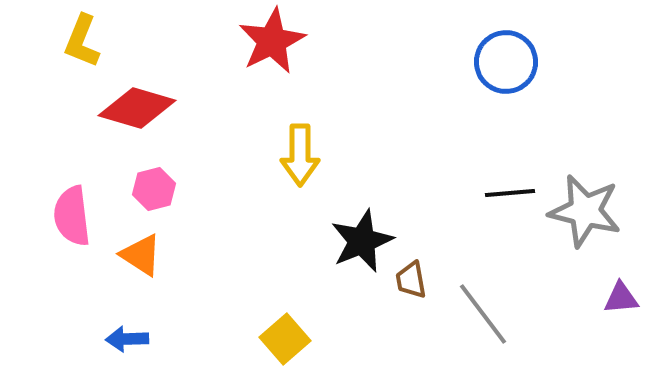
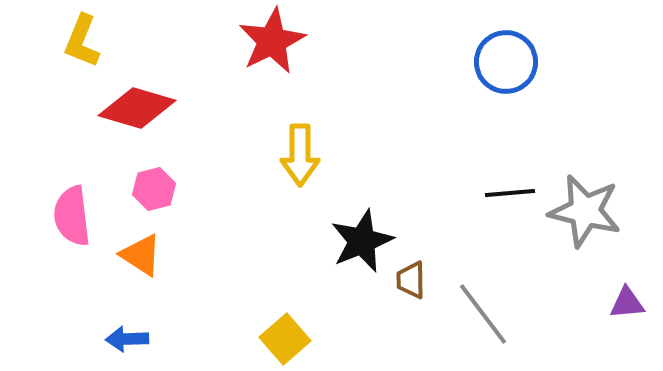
brown trapezoid: rotated 9 degrees clockwise
purple triangle: moved 6 px right, 5 px down
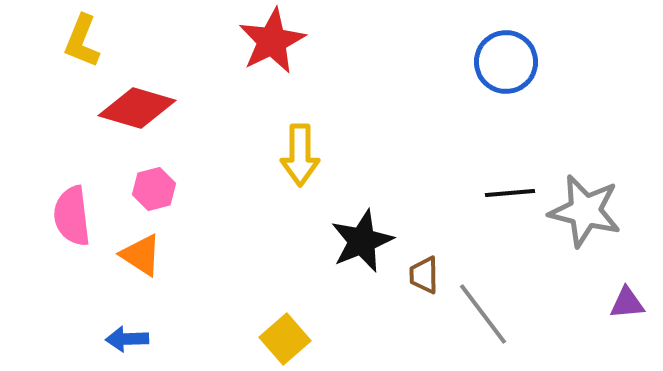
brown trapezoid: moved 13 px right, 5 px up
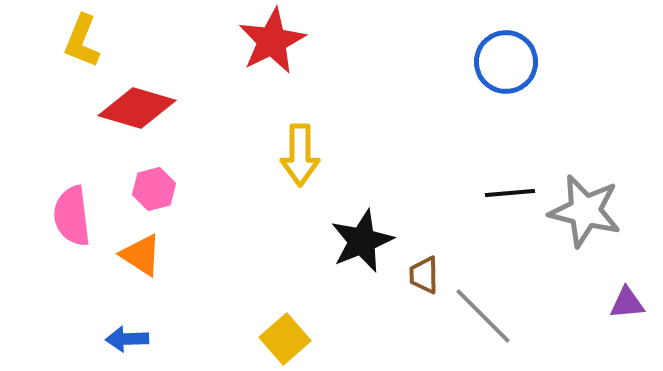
gray line: moved 2 px down; rotated 8 degrees counterclockwise
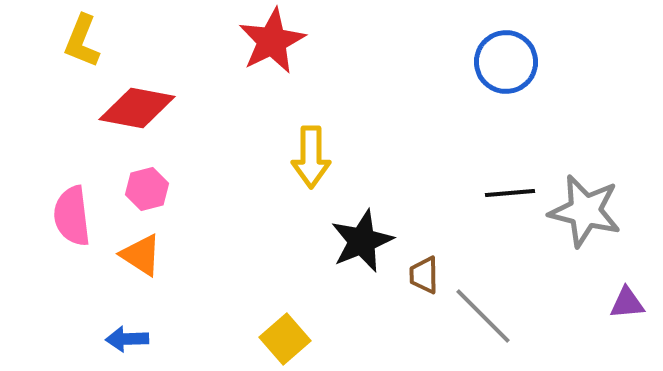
red diamond: rotated 6 degrees counterclockwise
yellow arrow: moved 11 px right, 2 px down
pink hexagon: moved 7 px left
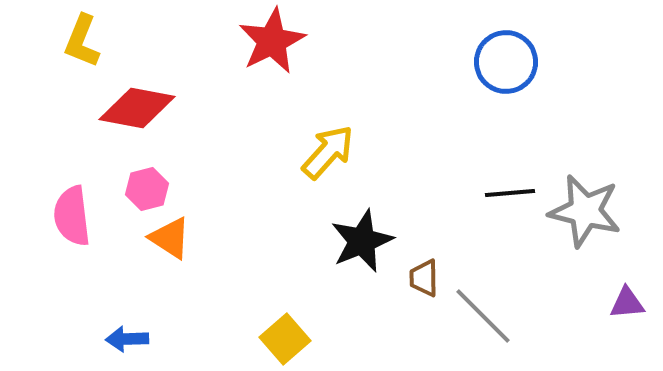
yellow arrow: moved 17 px right, 5 px up; rotated 138 degrees counterclockwise
orange triangle: moved 29 px right, 17 px up
brown trapezoid: moved 3 px down
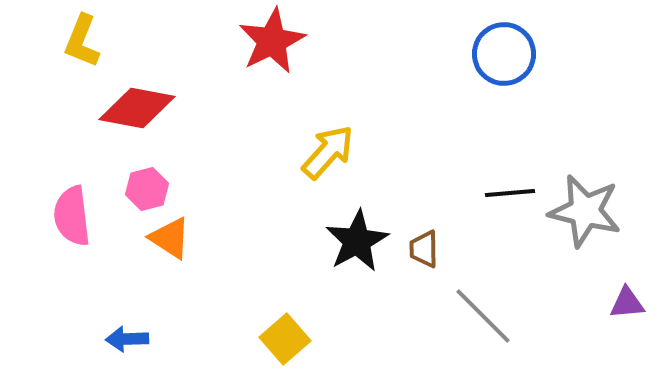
blue circle: moved 2 px left, 8 px up
black star: moved 5 px left; rotated 6 degrees counterclockwise
brown trapezoid: moved 29 px up
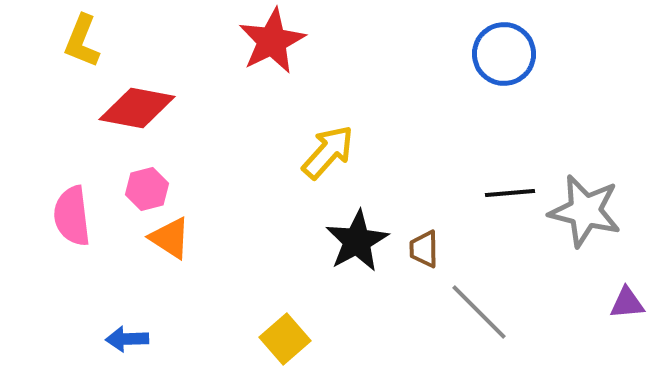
gray line: moved 4 px left, 4 px up
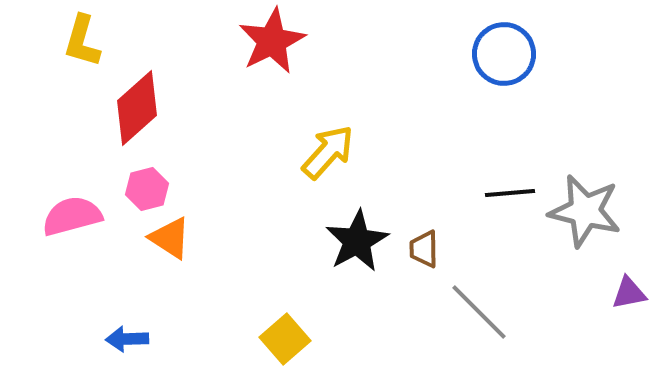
yellow L-shape: rotated 6 degrees counterclockwise
red diamond: rotated 52 degrees counterclockwise
pink semicircle: rotated 82 degrees clockwise
purple triangle: moved 2 px right, 10 px up; rotated 6 degrees counterclockwise
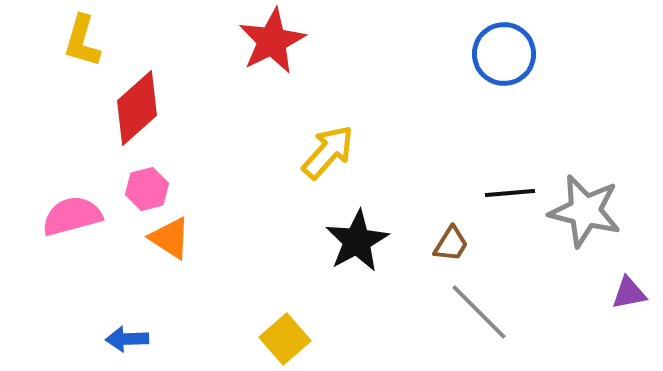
brown trapezoid: moved 27 px right, 5 px up; rotated 147 degrees counterclockwise
